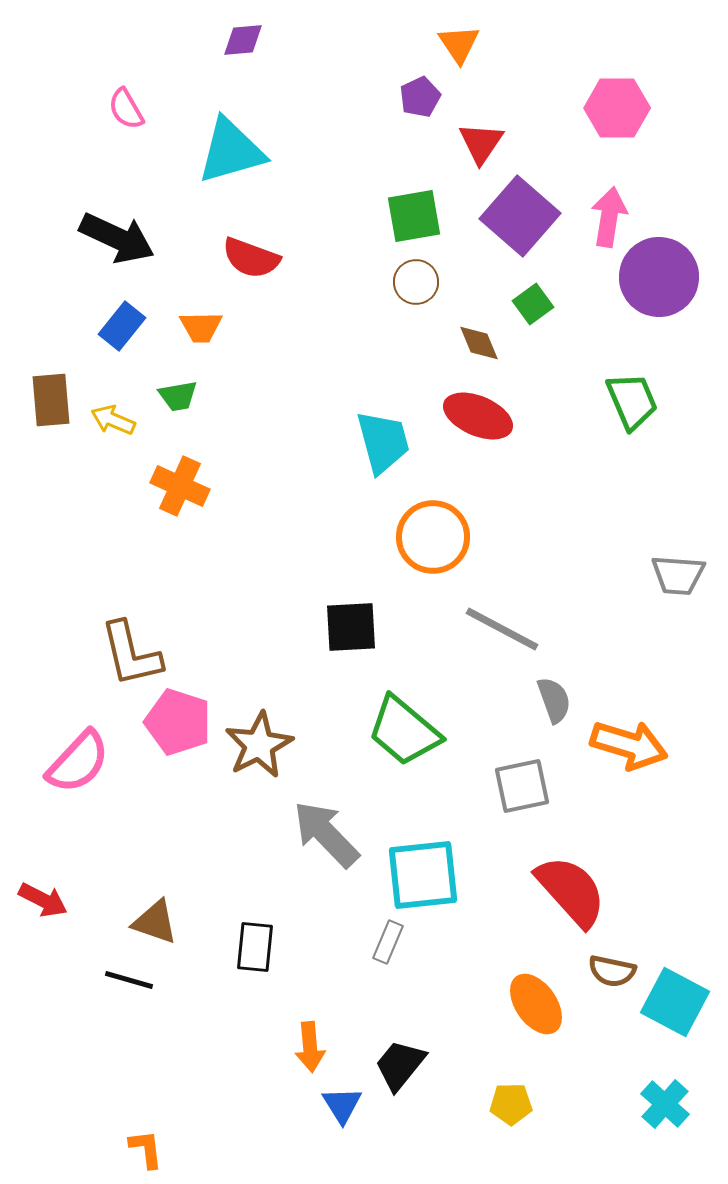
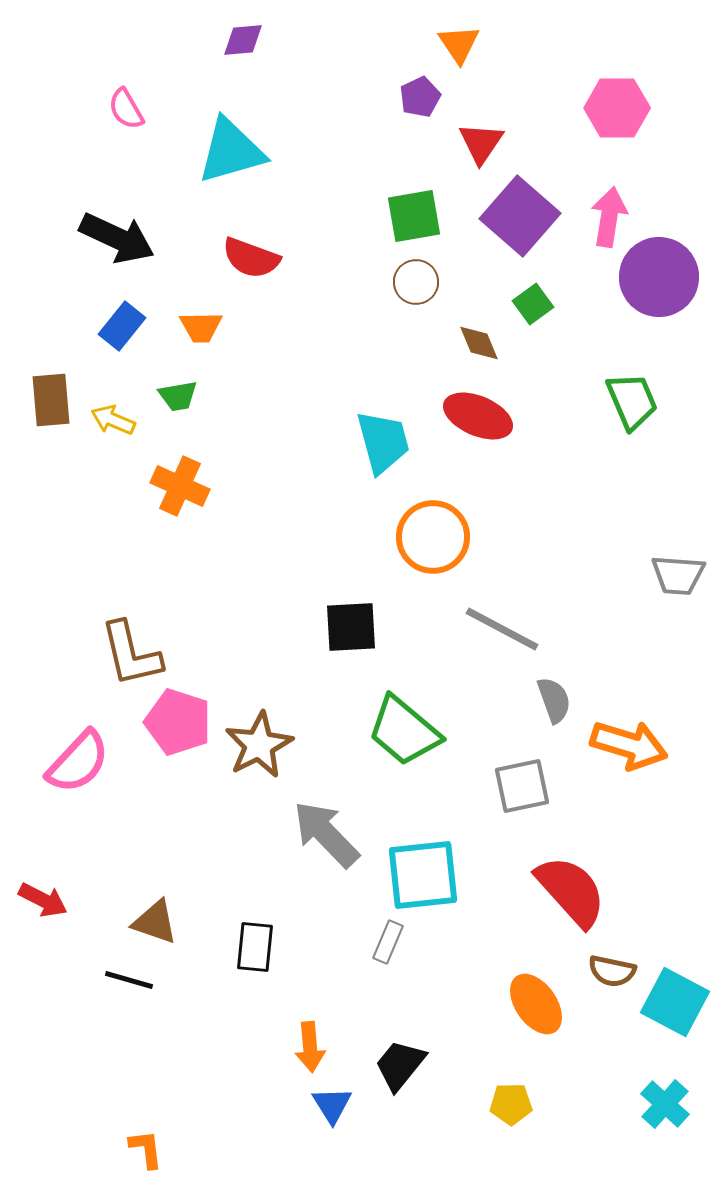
blue triangle at (342, 1105): moved 10 px left
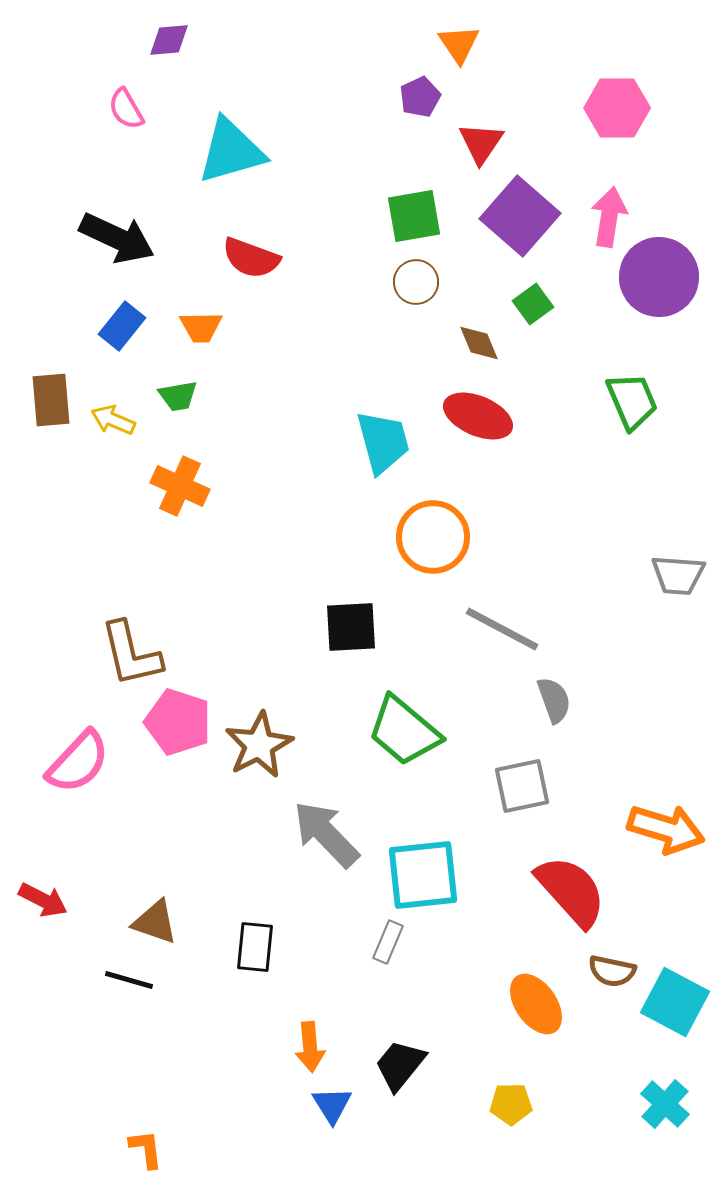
purple diamond at (243, 40): moved 74 px left
orange arrow at (629, 745): moved 37 px right, 84 px down
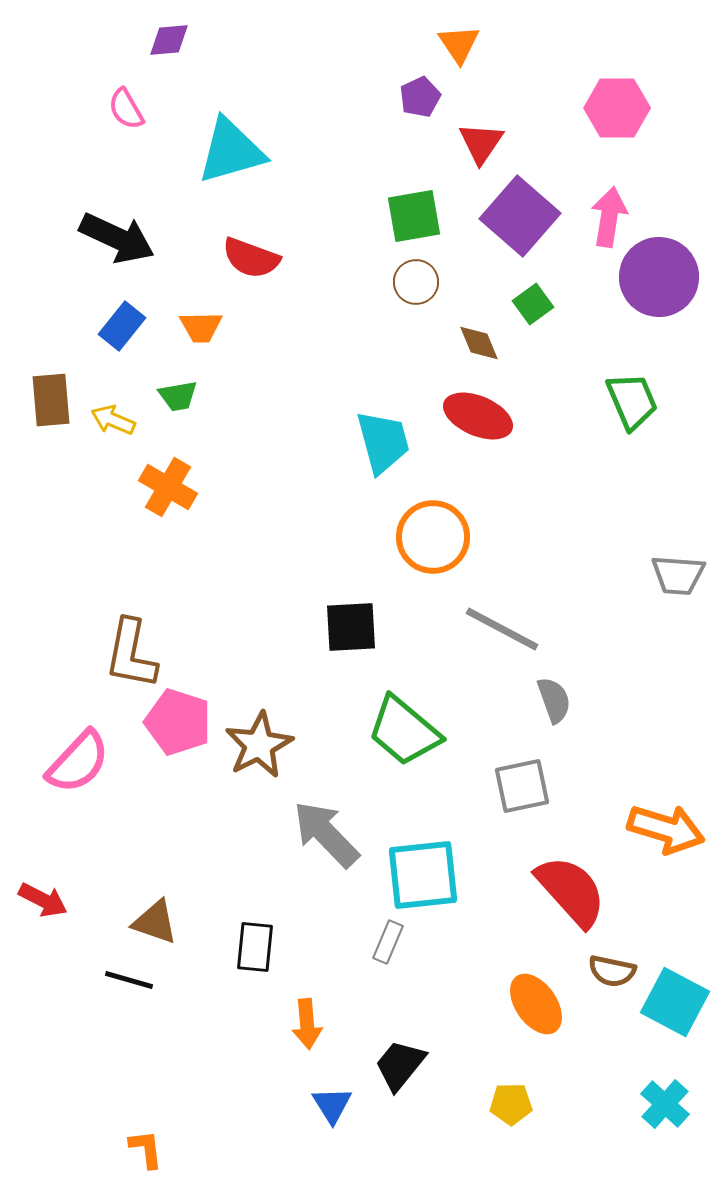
orange cross at (180, 486): moved 12 px left, 1 px down; rotated 6 degrees clockwise
brown L-shape at (131, 654): rotated 24 degrees clockwise
orange arrow at (310, 1047): moved 3 px left, 23 px up
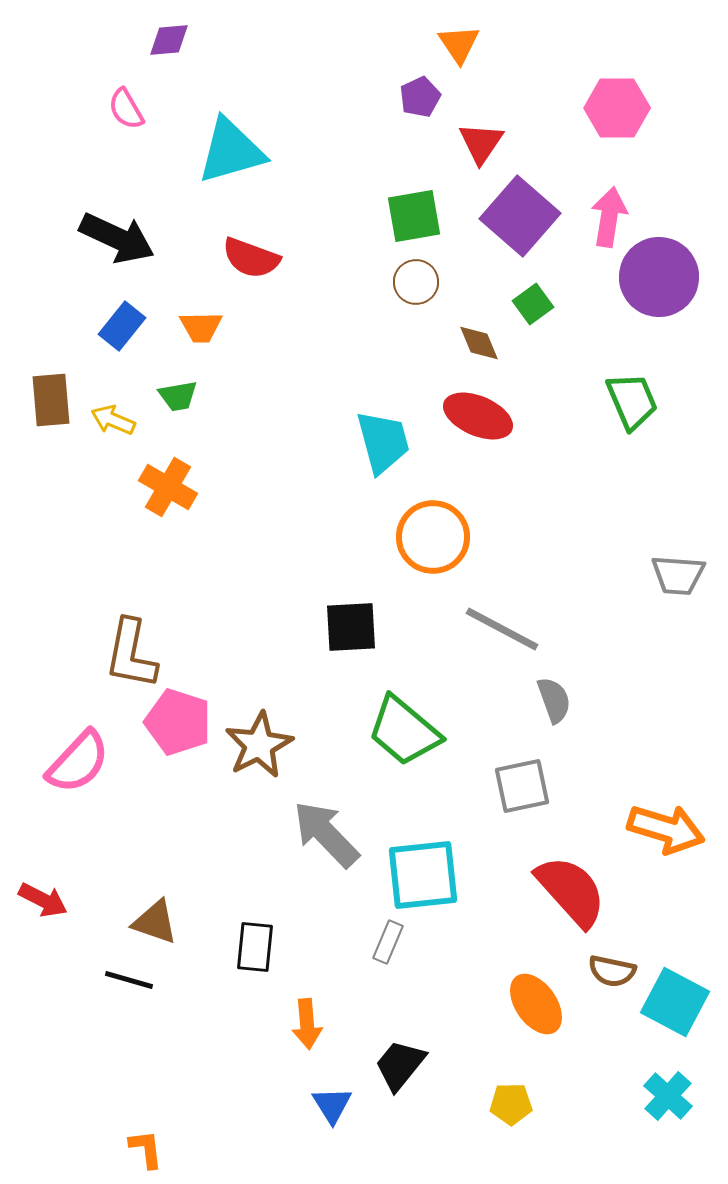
cyan cross at (665, 1104): moved 3 px right, 8 px up
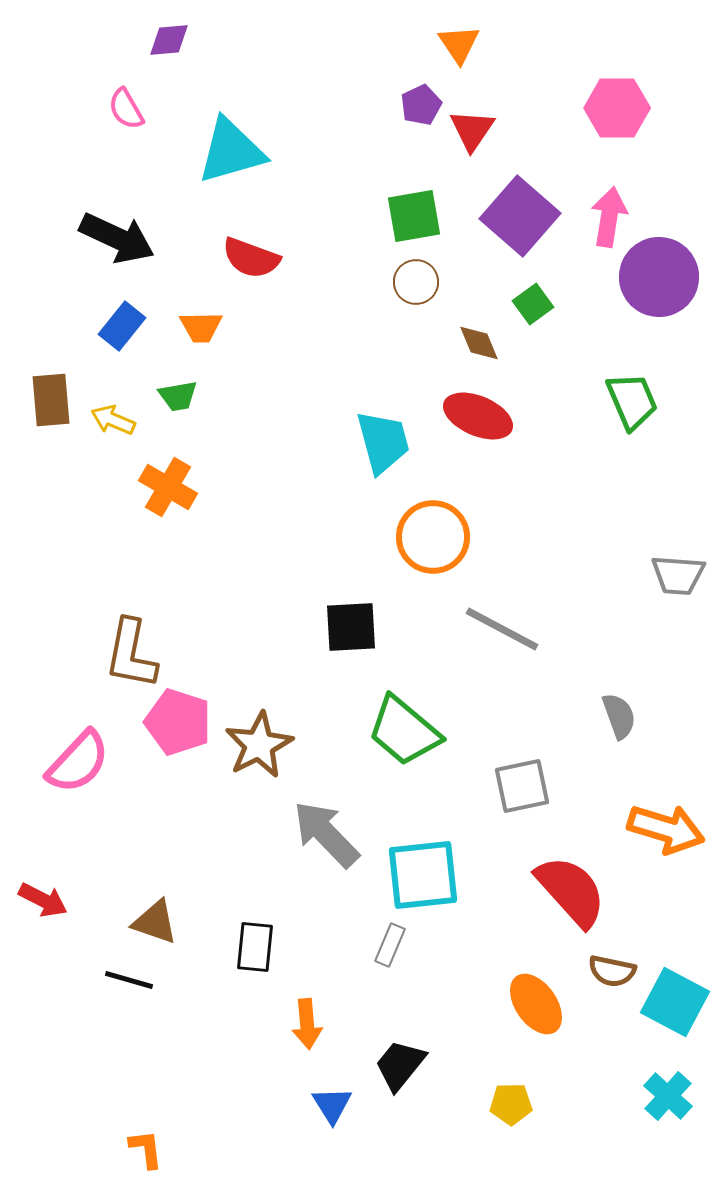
purple pentagon at (420, 97): moved 1 px right, 8 px down
red triangle at (481, 143): moved 9 px left, 13 px up
gray semicircle at (554, 700): moved 65 px right, 16 px down
gray rectangle at (388, 942): moved 2 px right, 3 px down
